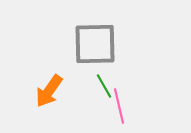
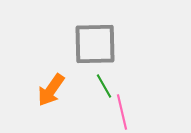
orange arrow: moved 2 px right, 1 px up
pink line: moved 3 px right, 6 px down
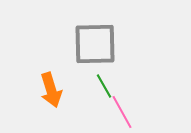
orange arrow: rotated 52 degrees counterclockwise
pink line: rotated 16 degrees counterclockwise
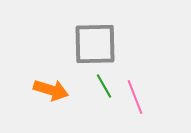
orange arrow: rotated 56 degrees counterclockwise
pink line: moved 13 px right, 15 px up; rotated 8 degrees clockwise
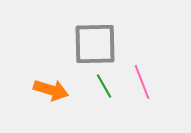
pink line: moved 7 px right, 15 px up
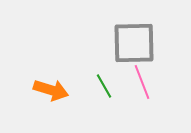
gray square: moved 39 px right, 1 px up
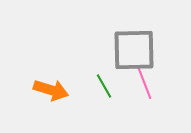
gray square: moved 7 px down
pink line: moved 2 px right
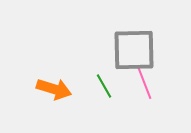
orange arrow: moved 3 px right, 1 px up
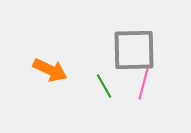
pink line: rotated 36 degrees clockwise
orange arrow: moved 4 px left, 19 px up; rotated 8 degrees clockwise
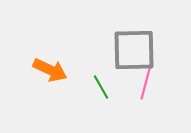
pink line: moved 2 px right
green line: moved 3 px left, 1 px down
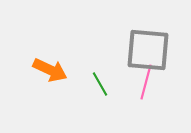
gray square: moved 14 px right; rotated 6 degrees clockwise
green line: moved 1 px left, 3 px up
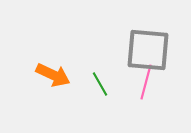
orange arrow: moved 3 px right, 5 px down
